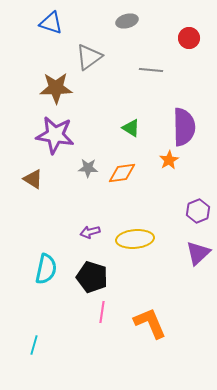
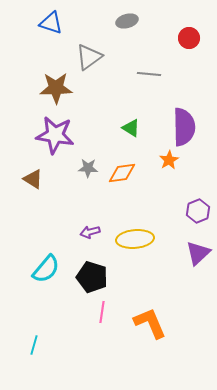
gray line: moved 2 px left, 4 px down
cyan semicircle: rotated 28 degrees clockwise
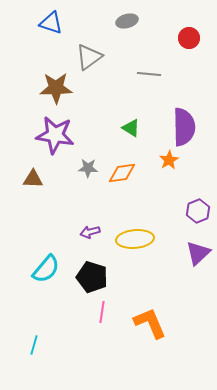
brown triangle: rotated 30 degrees counterclockwise
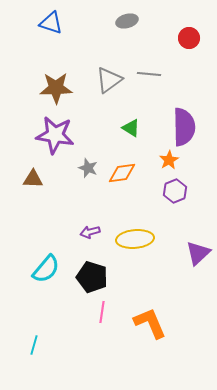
gray triangle: moved 20 px right, 23 px down
gray star: rotated 18 degrees clockwise
purple hexagon: moved 23 px left, 20 px up
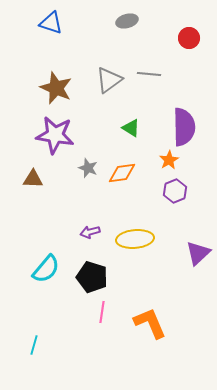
brown star: rotated 24 degrees clockwise
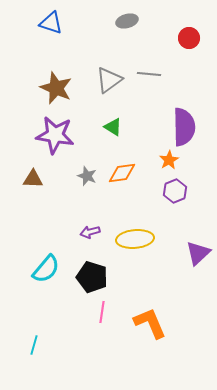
green triangle: moved 18 px left, 1 px up
gray star: moved 1 px left, 8 px down
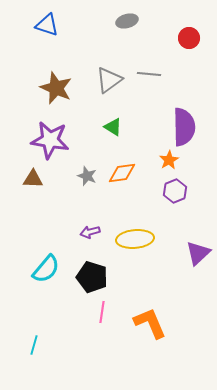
blue triangle: moved 4 px left, 2 px down
purple star: moved 5 px left, 5 px down
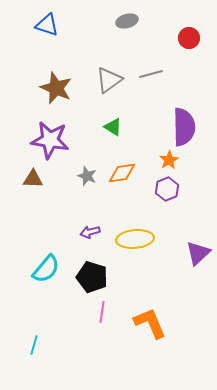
gray line: moved 2 px right; rotated 20 degrees counterclockwise
purple hexagon: moved 8 px left, 2 px up
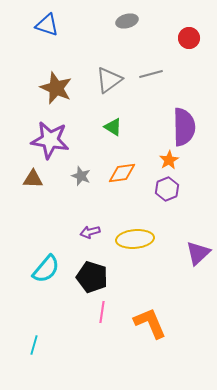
gray star: moved 6 px left
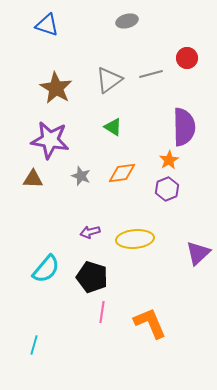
red circle: moved 2 px left, 20 px down
brown star: rotated 8 degrees clockwise
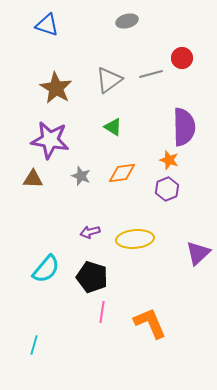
red circle: moved 5 px left
orange star: rotated 24 degrees counterclockwise
